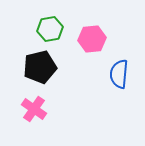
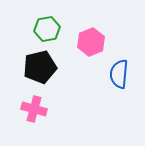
green hexagon: moved 3 px left
pink hexagon: moved 1 px left, 3 px down; rotated 16 degrees counterclockwise
pink cross: rotated 20 degrees counterclockwise
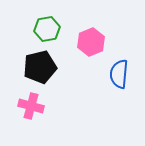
pink cross: moved 3 px left, 3 px up
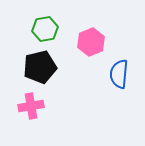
green hexagon: moved 2 px left
pink cross: rotated 25 degrees counterclockwise
